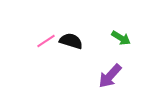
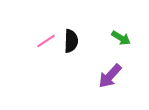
black semicircle: rotated 75 degrees clockwise
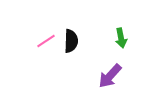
green arrow: rotated 48 degrees clockwise
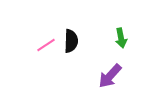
pink line: moved 4 px down
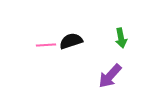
black semicircle: rotated 110 degrees counterclockwise
pink line: rotated 30 degrees clockwise
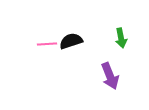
pink line: moved 1 px right, 1 px up
purple arrow: rotated 64 degrees counterclockwise
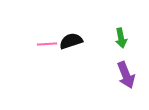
purple arrow: moved 16 px right, 1 px up
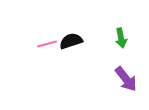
pink line: rotated 12 degrees counterclockwise
purple arrow: moved 4 px down; rotated 16 degrees counterclockwise
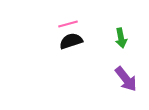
pink line: moved 21 px right, 20 px up
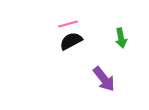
black semicircle: rotated 10 degrees counterclockwise
purple arrow: moved 22 px left
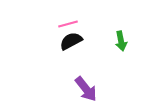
green arrow: moved 3 px down
purple arrow: moved 18 px left, 10 px down
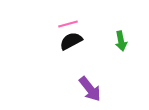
purple arrow: moved 4 px right
